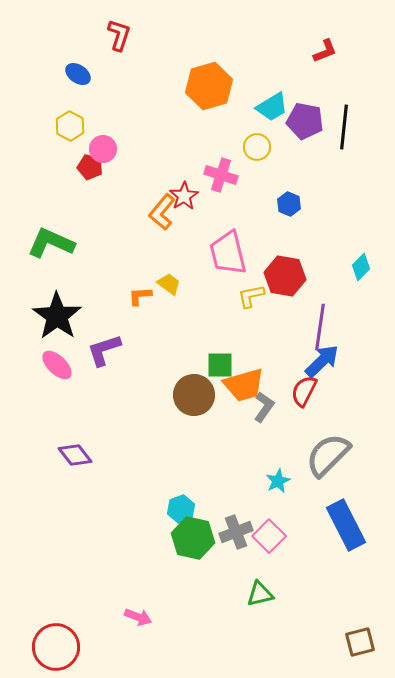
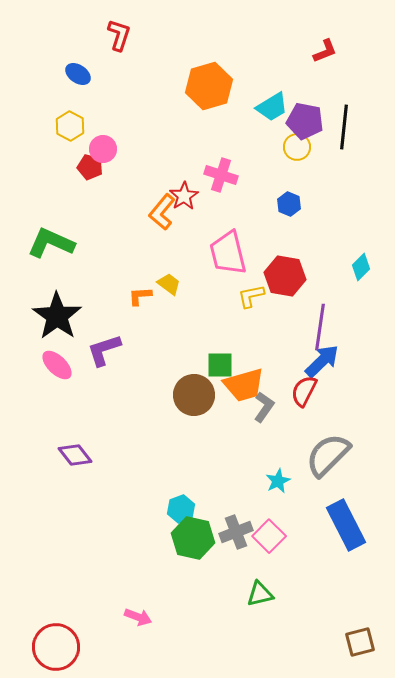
yellow circle at (257, 147): moved 40 px right
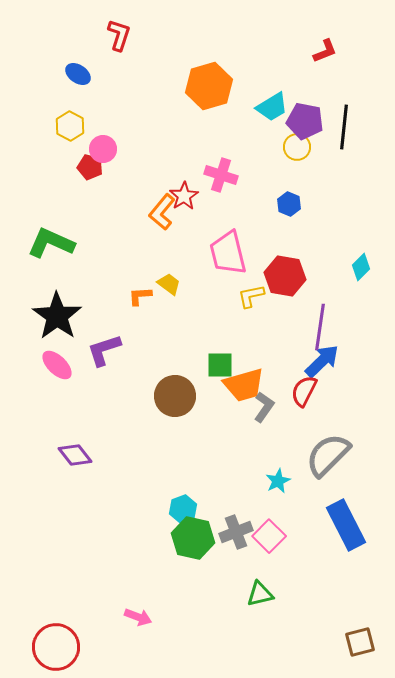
brown circle at (194, 395): moved 19 px left, 1 px down
cyan hexagon at (181, 509): moved 2 px right
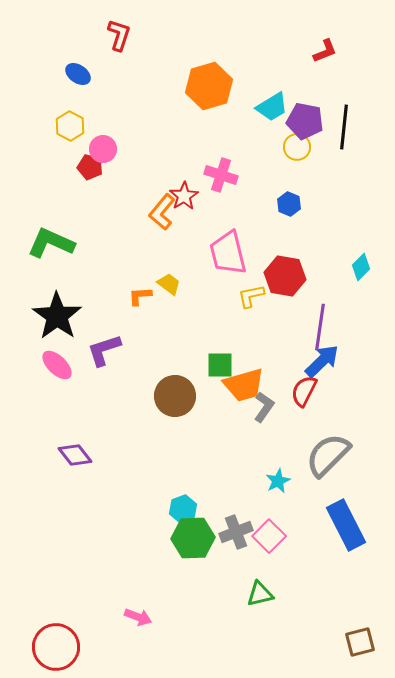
green hexagon at (193, 538): rotated 15 degrees counterclockwise
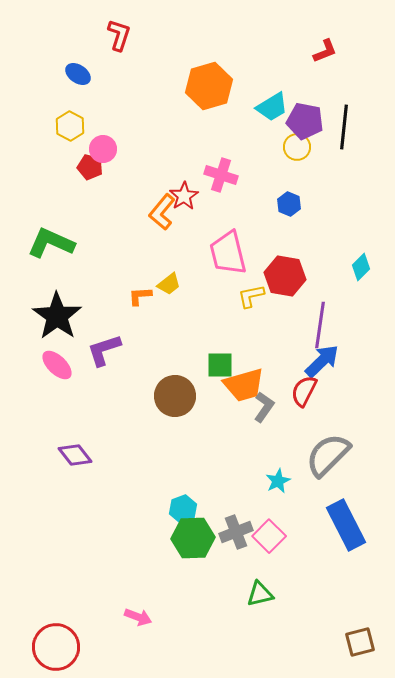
yellow trapezoid at (169, 284): rotated 105 degrees clockwise
purple line at (320, 327): moved 2 px up
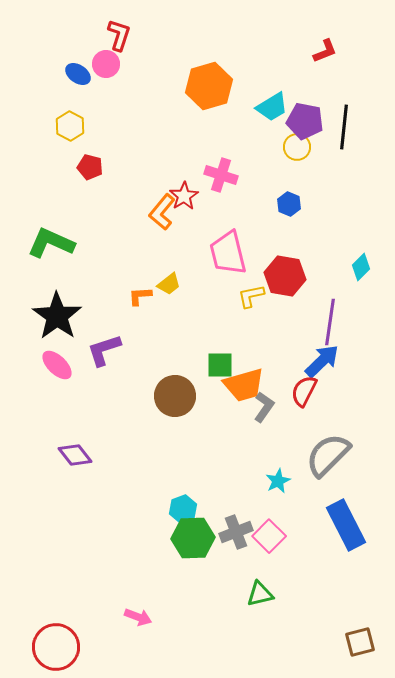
pink circle at (103, 149): moved 3 px right, 85 px up
purple line at (320, 325): moved 10 px right, 3 px up
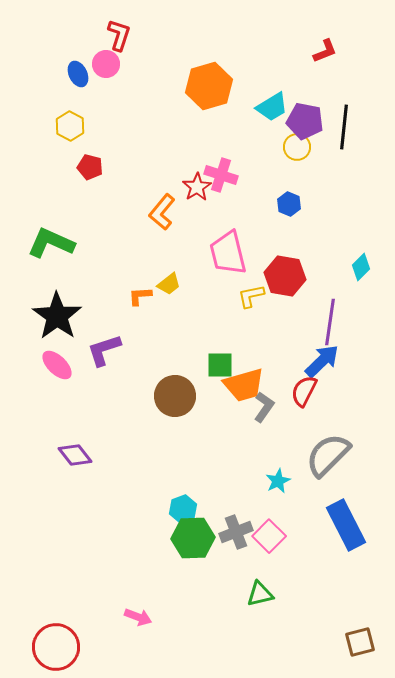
blue ellipse at (78, 74): rotated 30 degrees clockwise
red star at (184, 196): moved 13 px right, 9 px up
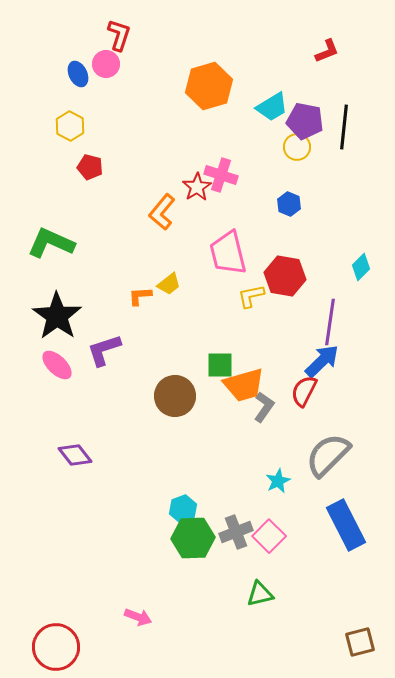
red L-shape at (325, 51): moved 2 px right
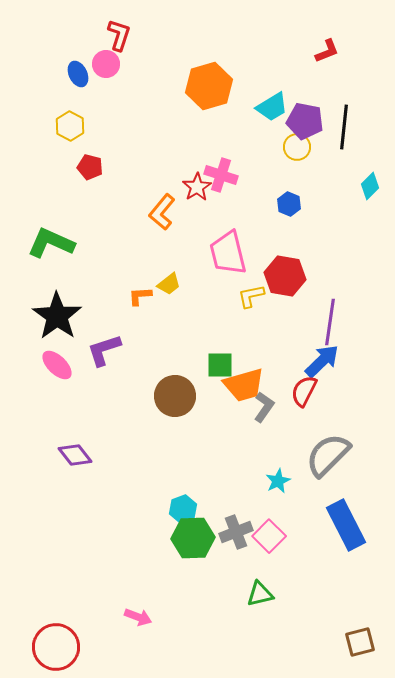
cyan diamond at (361, 267): moved 9 px right, 81 px up
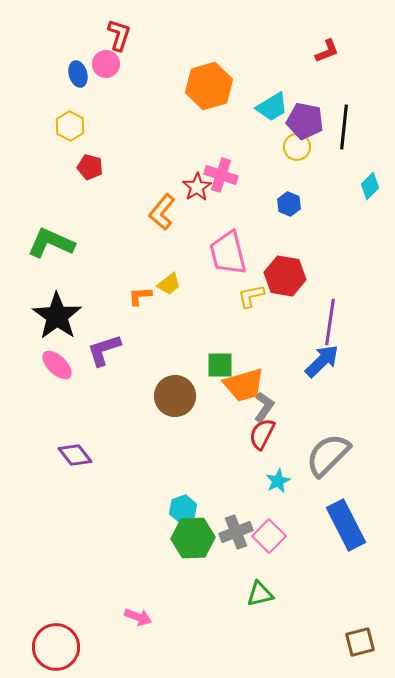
blue ellipse at (78, 74): rotated 10 degrees clockwise
red semicircle at (304, 391): moved 42 px left, 43 px down
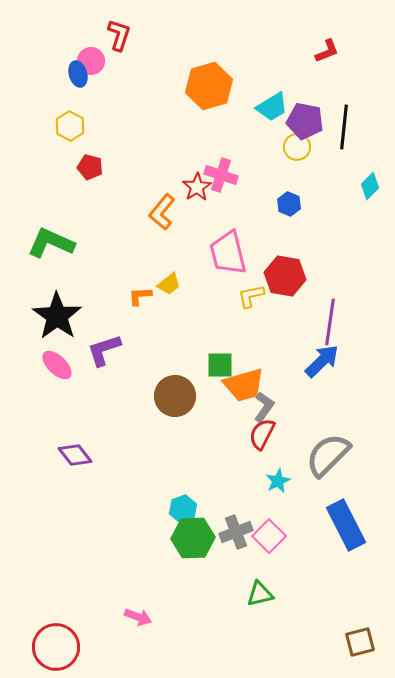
pink circle at (106, 64): moved 15 px left, 3 px up
